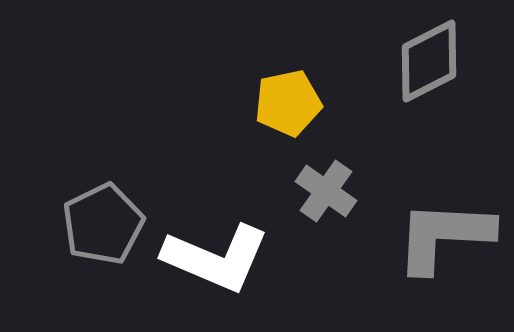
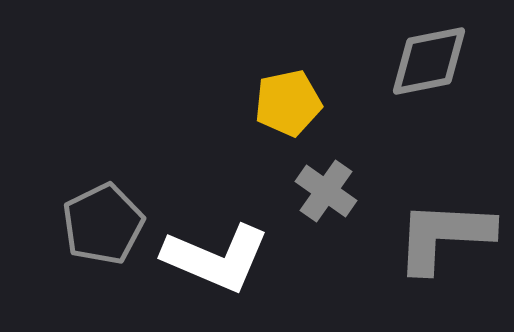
gray diamond: rotated 16 degrees clockwise
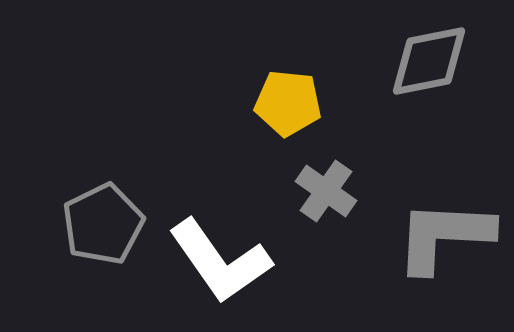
yellow pentagon: rotated 18 degrees clockwise
white L-shape: moved 4 px right, 3 px down; rotated 32 degrees clockwise
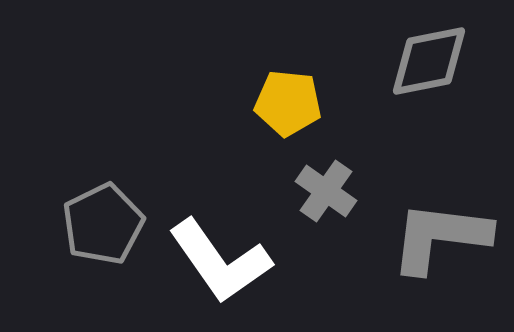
gray L-shape: moved 4 px left, 1 px down; rotated 4 degrees clockwise
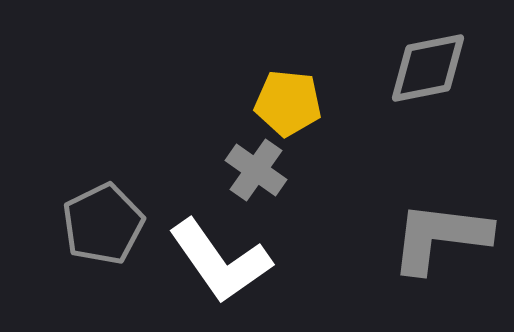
gray diamond: moved 1 px left, 7 px down
gray cross: moved 70 px left, 21 px up
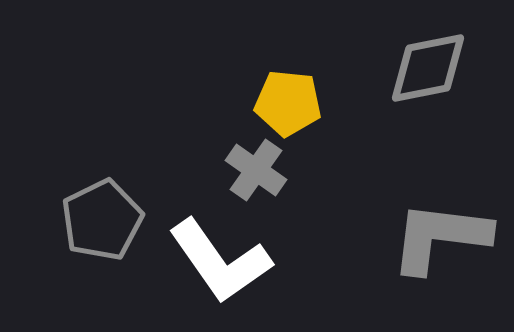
gray pentagon: moved 1 px left, 4 px up
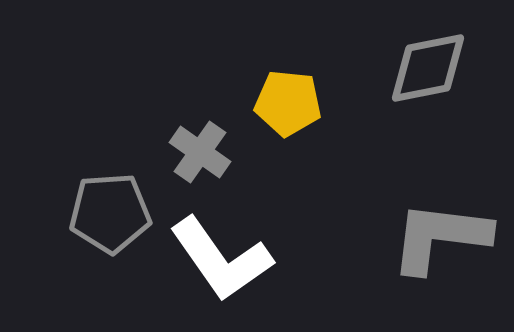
gray cross: moved 56 px left, 18 px up
gray pentagon: moved 8 px right, 7 px up; rotated 22 degrees clockwise
white L-shape: moved 1 px right, 2 px up
